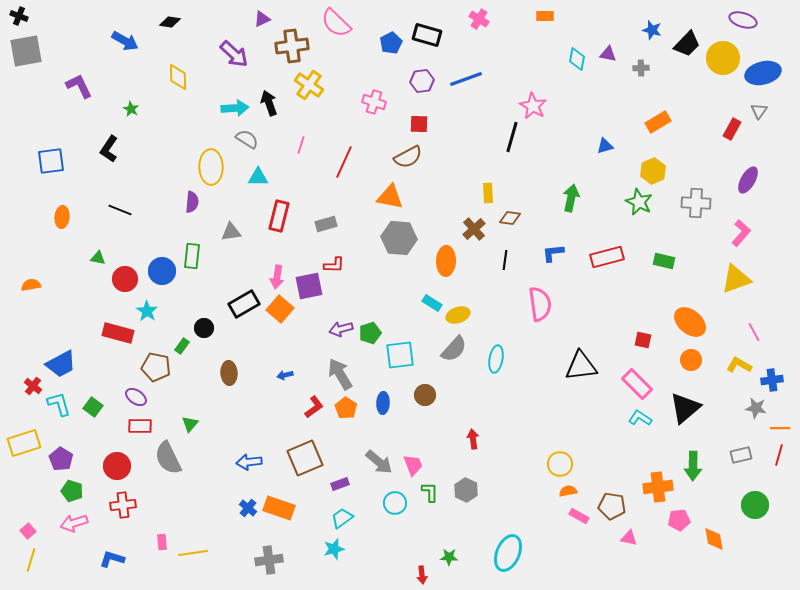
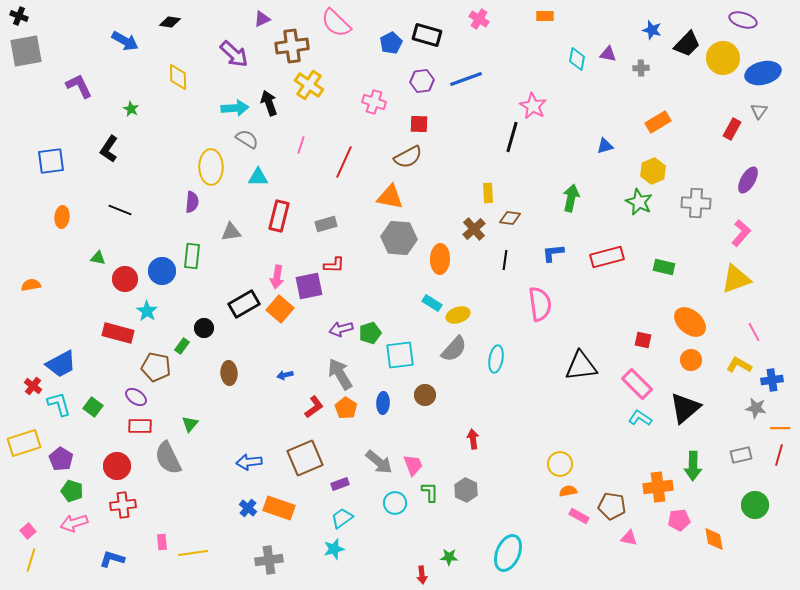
orange ellipse at (446, 261): moved 6 px left, 2 px up
green rectangle at (664, 261): moved 6 px down
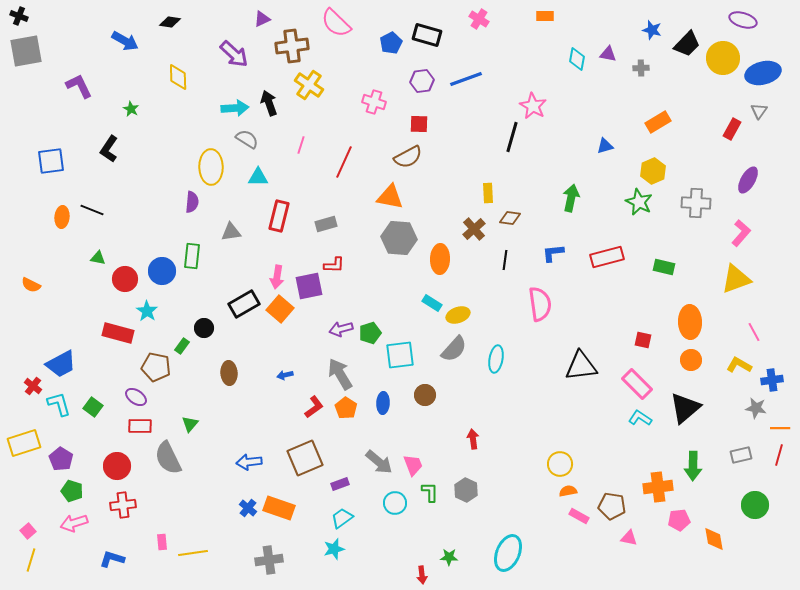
black line at (120, 210): moved 28 px left
orange semicircle at (31, 285): rotated 144 degrees counterclockwise
orange ellipse at (690, 322): rotated 48 degrees clockwise
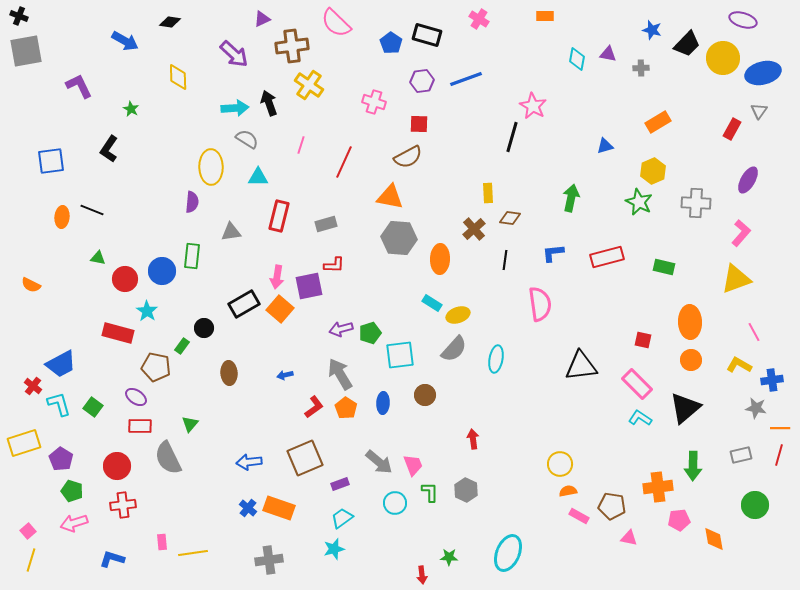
blue pentagon at (391, 43): rotated 10 degrees counterclockwise
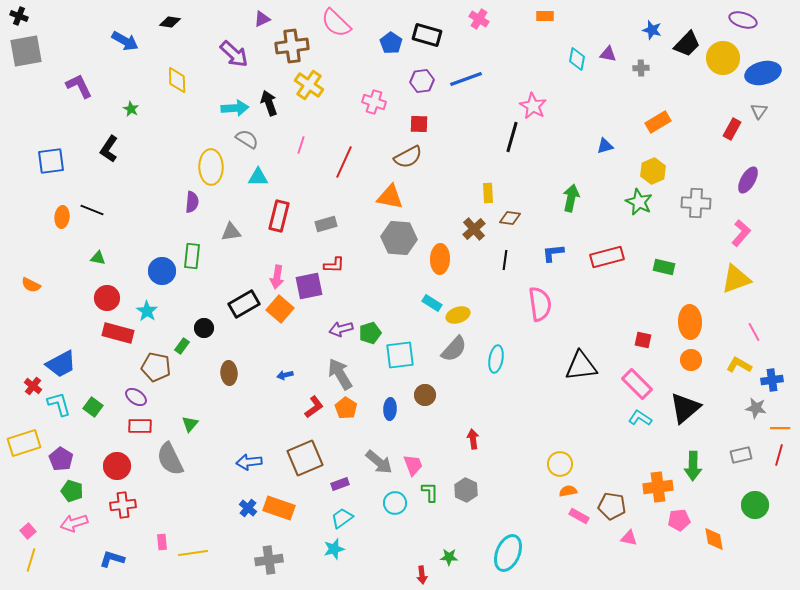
yellow diamond at (178, 77): moved 1 px left, 3 px down
red circle at (125, 279): moved 18 px left, 19 px down
blue ellipse at (383, 403): moved 7 px right, 6 px down
gray semicircle at (168, 458): moved 2 px right, 1 px down
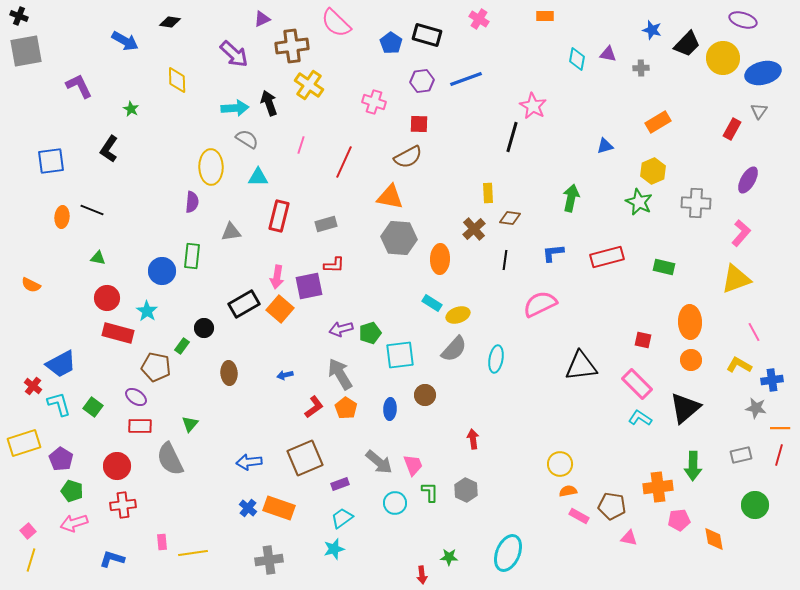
pink semicircle at (540, 304): rotated 108 degrees counterclockwise
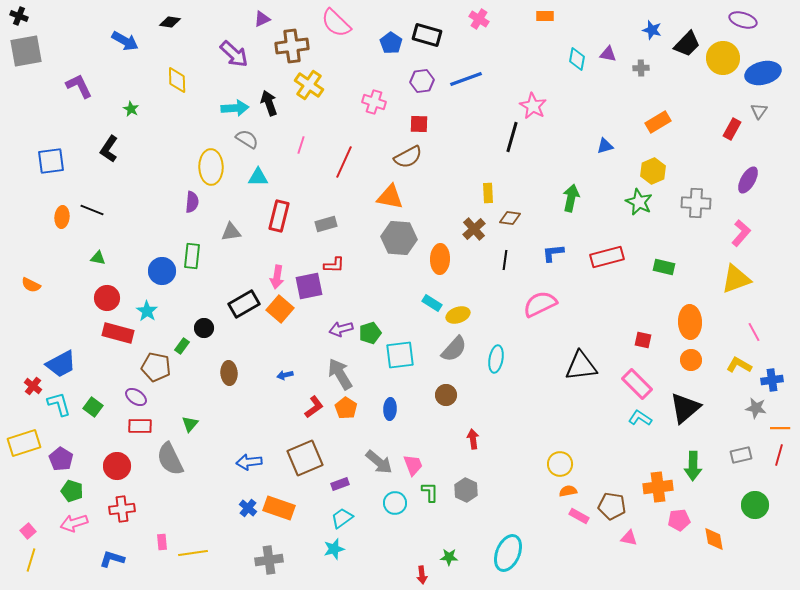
brown circle at (425, 395): moved 21 px right
red cross at (123, 505): moved 1 px left, 4 px down
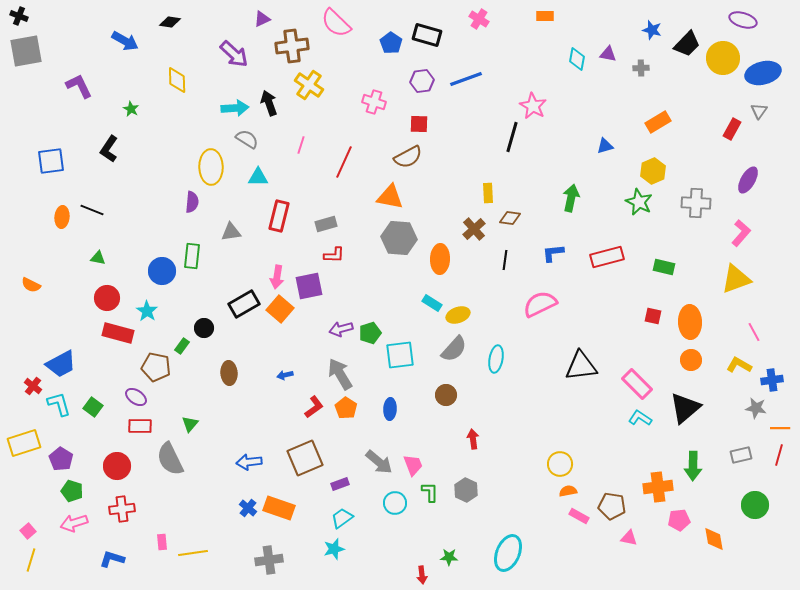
red L-shape at (334, 265): moved 10 px up
red square at (643, 340): moved 10 px right, 24 px up
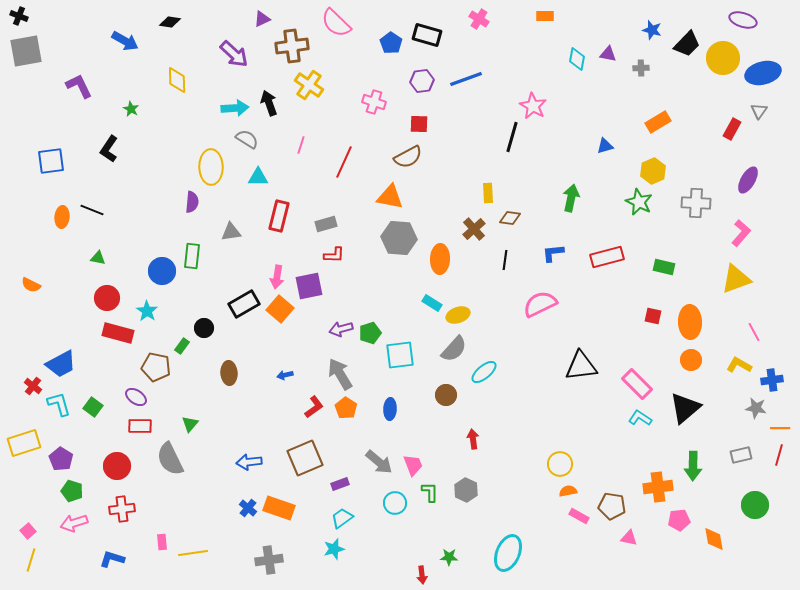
cyan ellipse at (496, 359): moved 12 px left, 13 px down; rotated 40 degrees clockwise
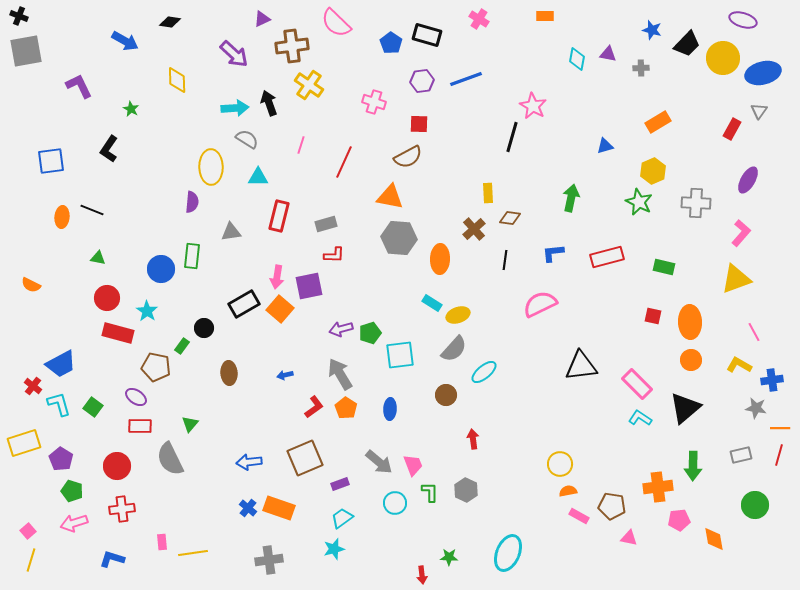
blue circle at (162, 271): moved 1 px left, 2 px up
